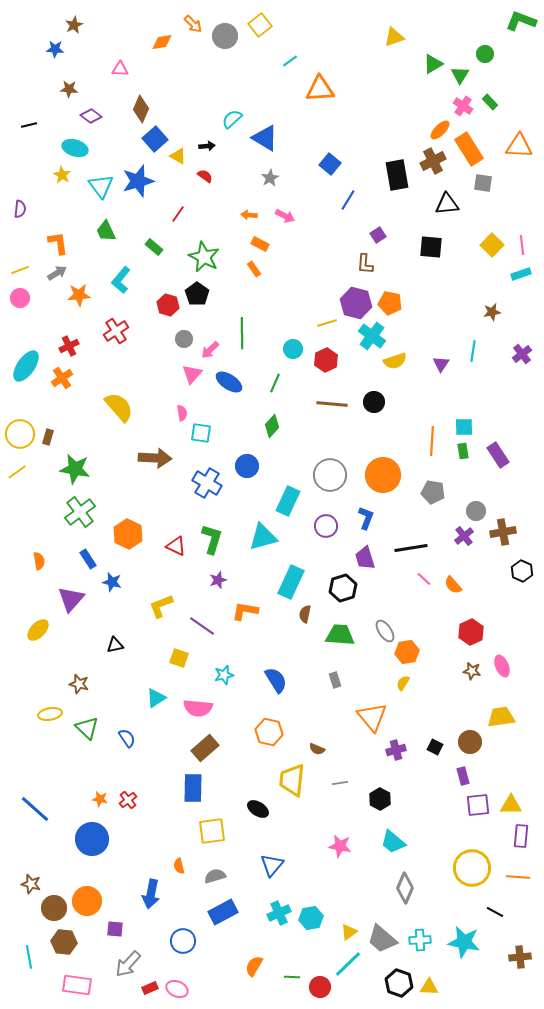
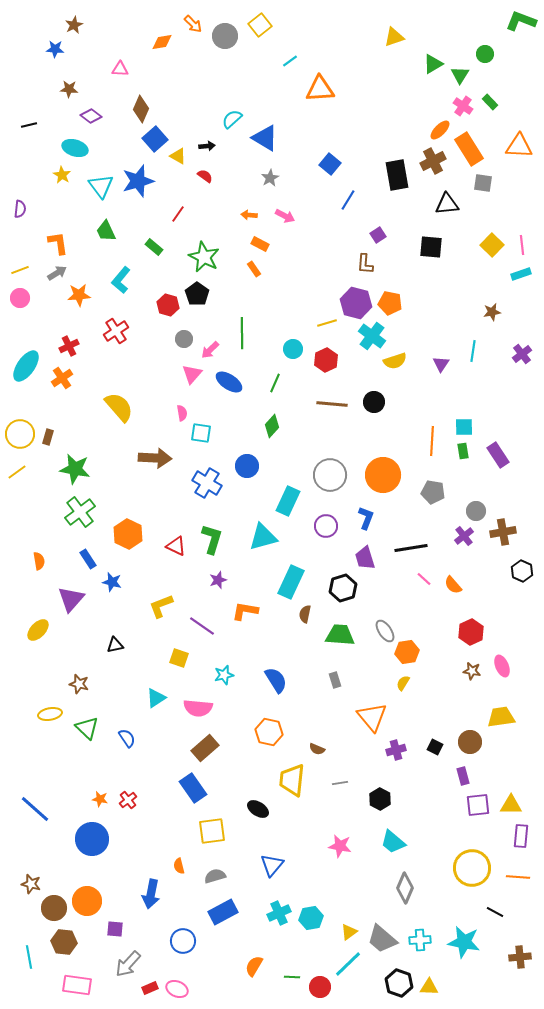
blue rectangle at (193, 788): rotated 36 degrees counterclockwise
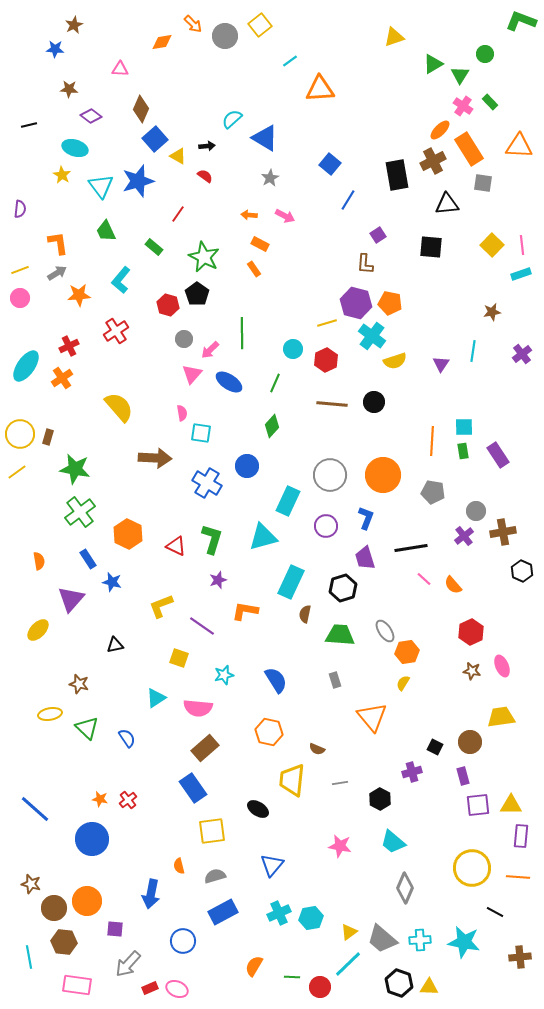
purple cross at (396, 750): moved 16 px right, 22 px down
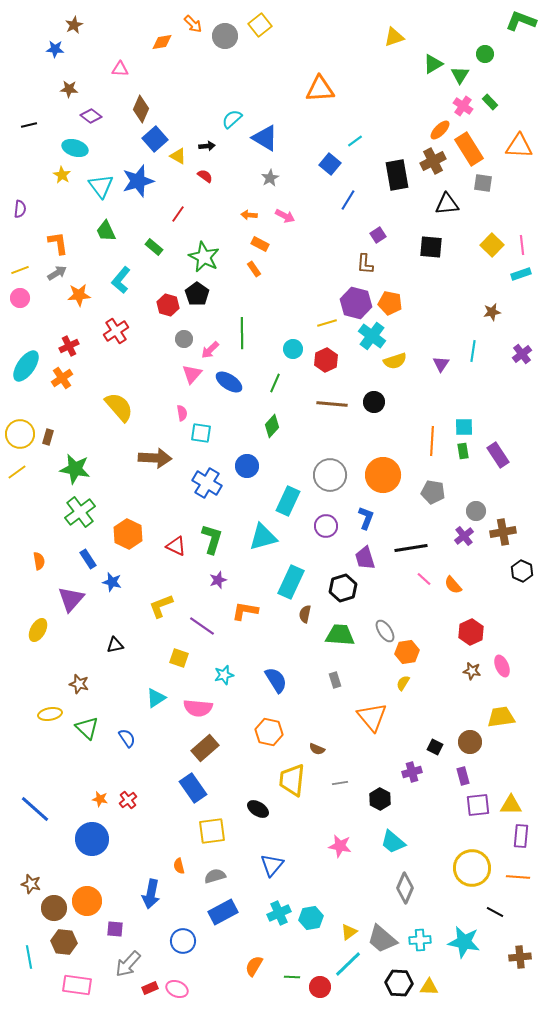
cyan line at (290, 61): moved 65 px right, 80 px down
yellow ellipse at (38, 630): rotated 15 degrees counterclockwise
black hexagon at (399, 983): rotated 16 degrees counterclockwise
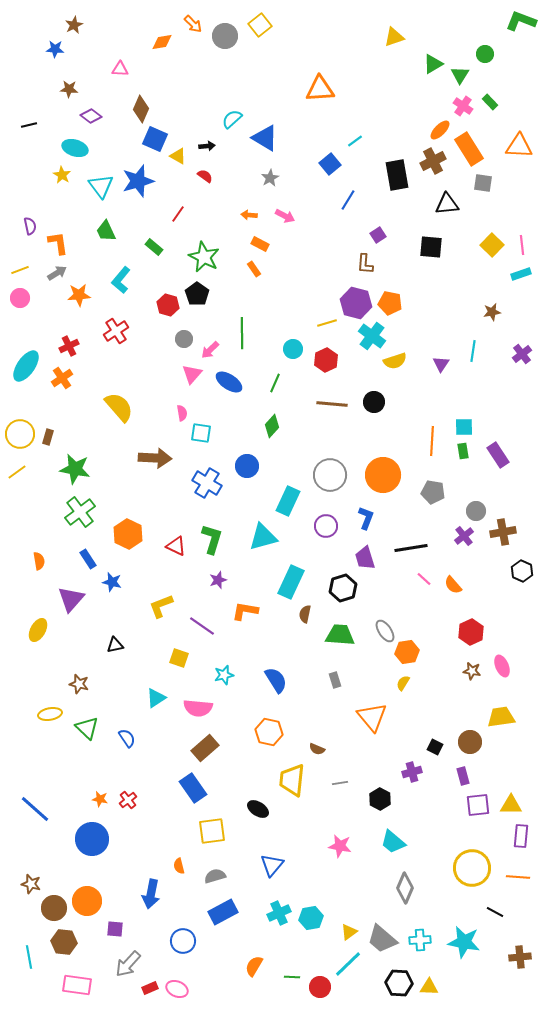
blue square at (155, 139): rotated 25 degrees counterclockwise
blue square at (330, 164): rotated 10 degrees clockwise
purple semicircle at (20, 209): moved 10 px right, 17 px down; rotated 18 degrees counterclockwise
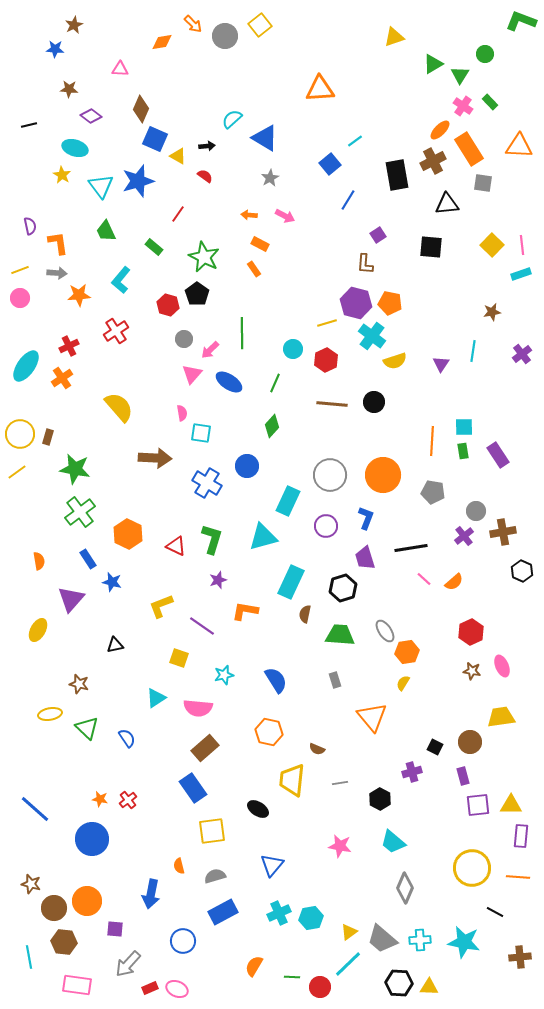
gray arrow at (57, 273): rotated 36 degrees clockwise
orange semicircle at (453, 585): moved 1 px right, 3 px up; rotated 90 degrees counterclockwise
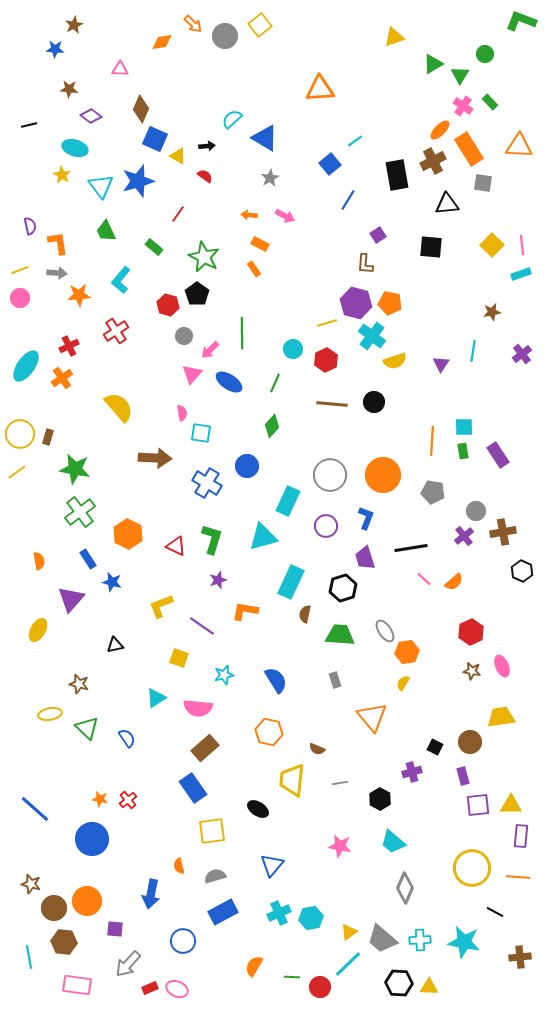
gray circle at (184, 339): moved 3 px up
